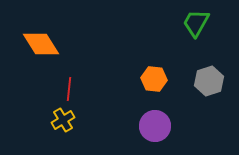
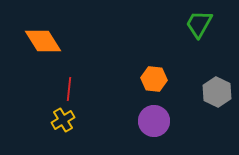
green trapezoid: moved 3 px right, 1 px down
orange diamond: moved 2 px right, 3 px up
gray hexagon: moved 8 px right, 11 px down; rotated 16 degrees counterclockwise
purple circle: moved 1 px left, 5 px up
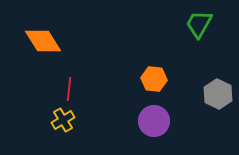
gray hexagon: moved 1 px right, 2 px down
